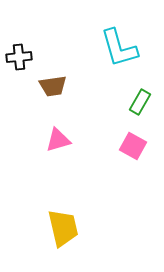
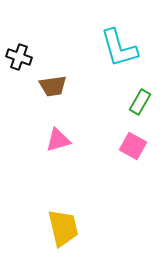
black cross: rotated 25 degrees clockwise
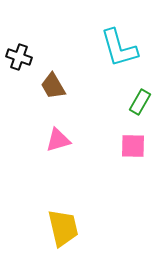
brown trapezoid: rotated 68 degrees clockwise
pink square: rotated 28 degrees counterclockwise
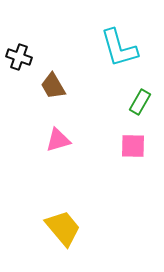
yellow trapezoid: rotated 27 degrees counterclockwise
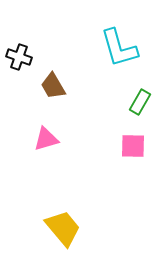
pink triangle: moved 12 px left, 1 px up
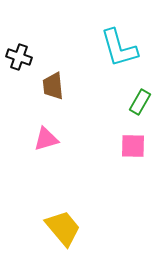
brown trapezoid: rotated 24 degrees clockwise
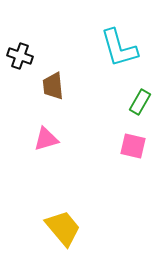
black cross: moved 1 px right, 1 px up
pink square: rotated 12 degrees clockwise
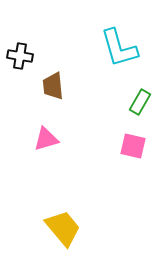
black cross: rotated 10 degrees counterclockwise
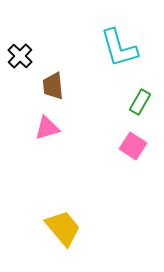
black cross: rotated 35 degrees clockwise
pink triangle: moved 1 px right, 11 px up
pink square: rotated 20 degrees clockwise
